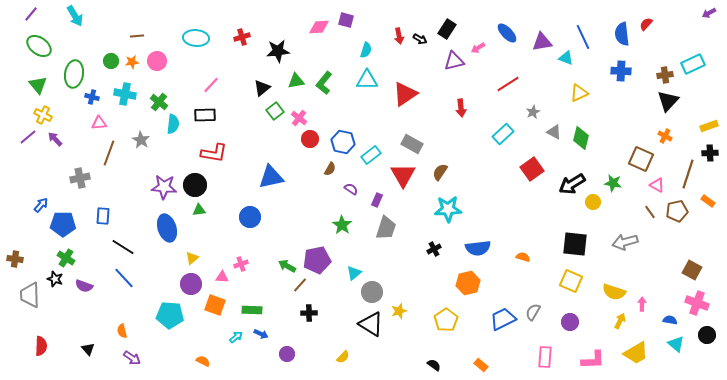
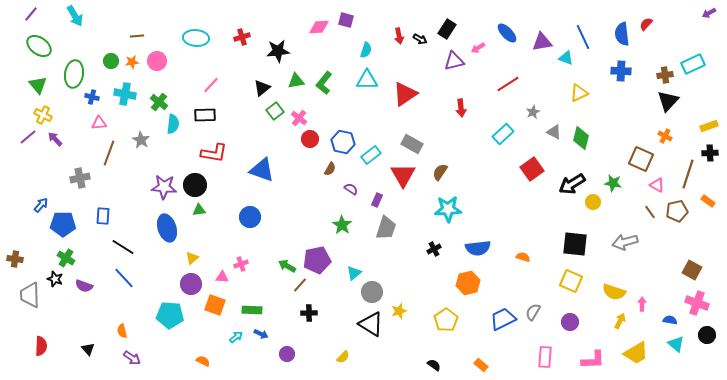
blue triangle at (271, 177): moved 9 px left, 7 px up; rotated 32 degrees clockwise
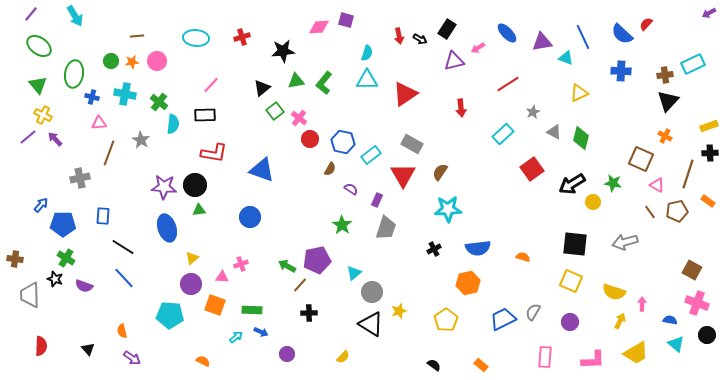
blue semicircle at (622, 34): rotated 40 degrees counterclockwise
cyan semicircle at (366, 50): moved 1 px right, 3 px down
black star at (278, 51): moved 5 px right
blue arrow at (261, 334): moved 2 px up
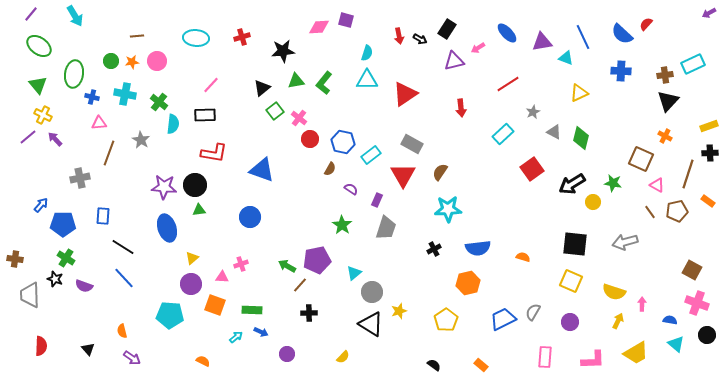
yellow arrow at (620, 321): moved 2 px left
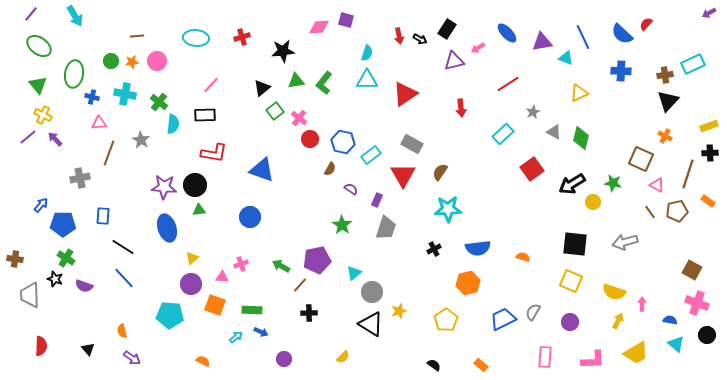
green arrow at (287, 266): moved 6 px left
purple circle at (287, 354): moved 3 px left, 5 px down
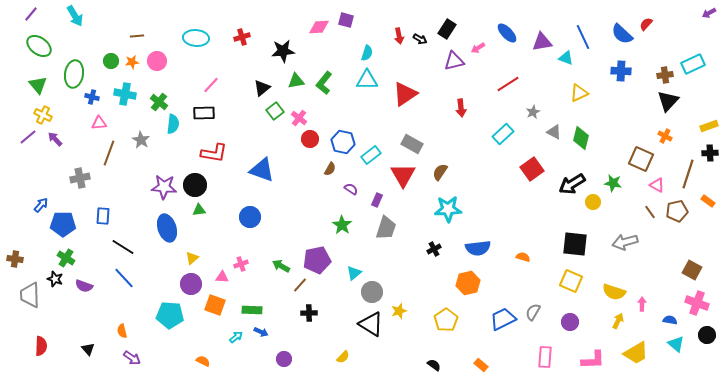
black rectangle at (205, 115): moved 1 px left, 2 px up
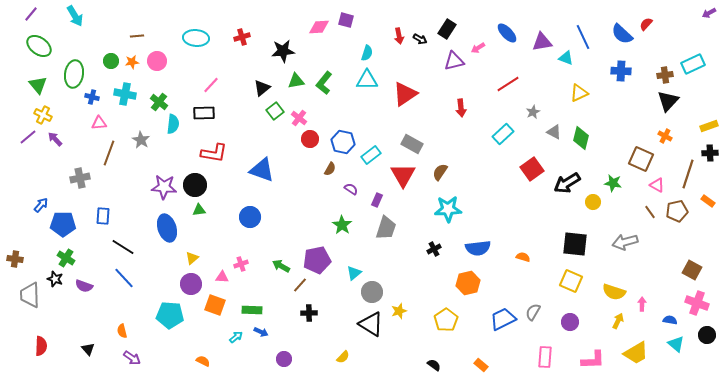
black arrow at (572, 184): moved 5 px left, 1 px up
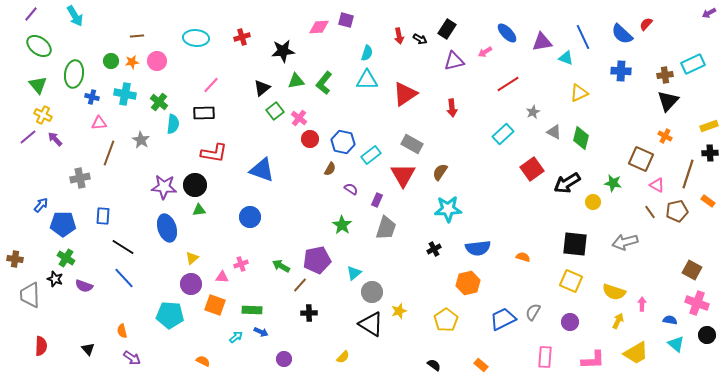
pink arrow at (478, 48): moved 7 px right, 4 px down
red arrow at (461, 108): moved 9 px left
